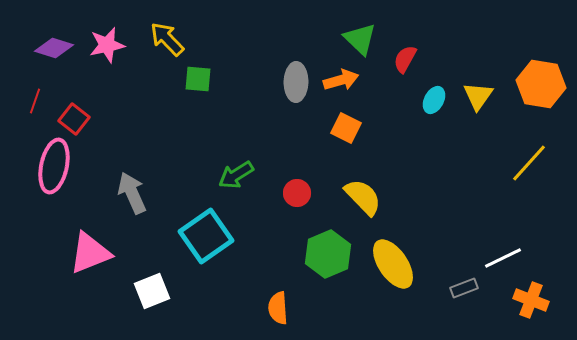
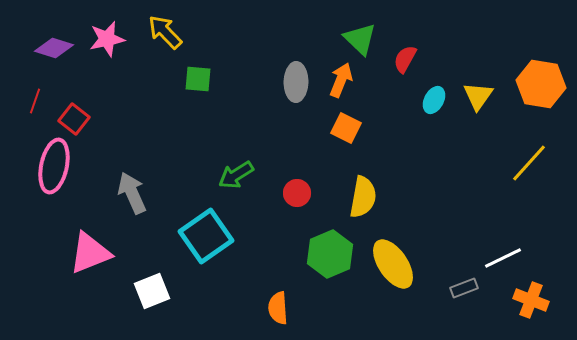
yellow arrow: moved 2 px left, 7 px up
pink star: moved 6 px up
orange arrow: rotated 52 degrees counterclockwise
yellow semicircle: rotated 54 degrees clockwise
green hexagon: moved 2 px right
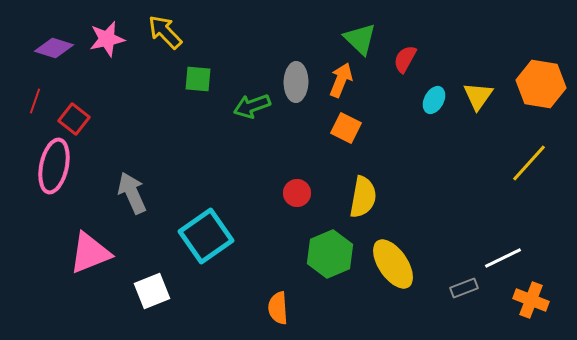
green arrow: moved 16 px right, 69 px up; rotated 12 degrees clockwise
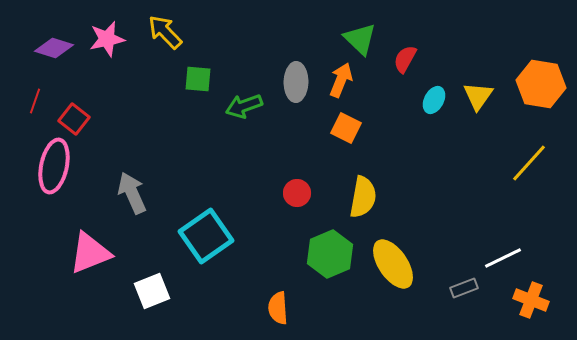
green arrow: moved 8 px left
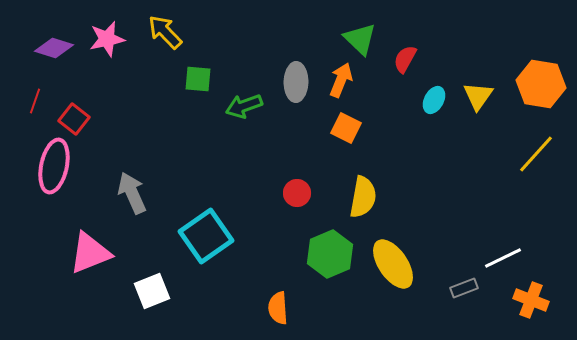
yellow line: moved 7 px right, 9 px up
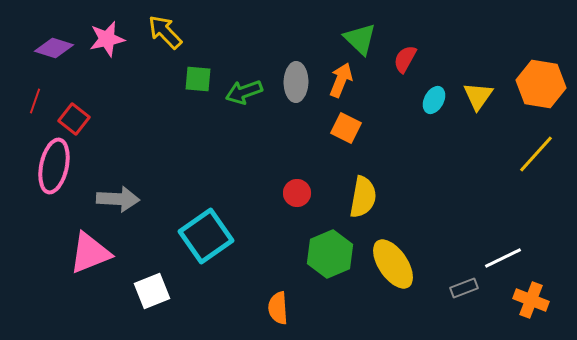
green arrow: moved 14 px up
gray arrow: moved 14 px left, 6 px down; rotated 117 degrees clockwise
